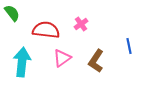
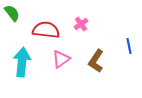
pink triangle: moved 1 px left, 1 px down
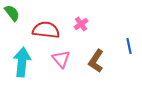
pink triangle: rotated 36 degrees counterclockwise
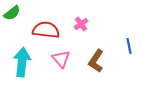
green semicircle: rotated 90 degrees clockwise
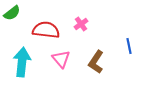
brown L-shape: moved 1 px down
